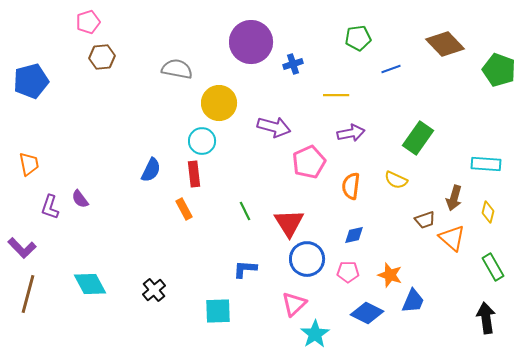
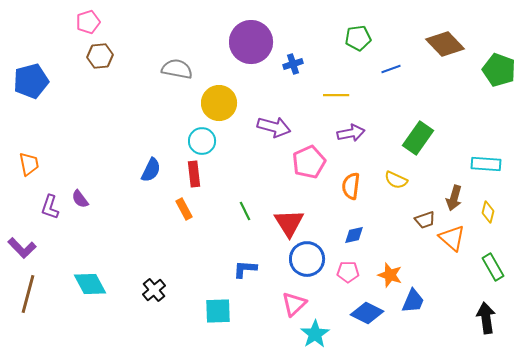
brown hexagon at (102, 57): moved 2 px left, 1 px up
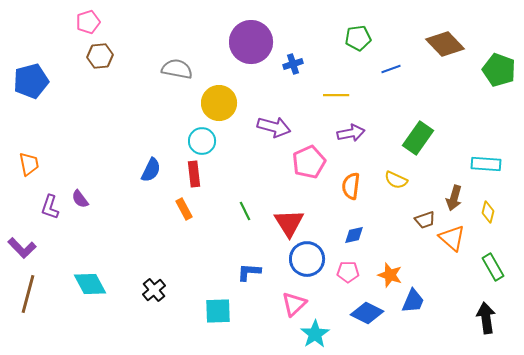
blue L-shape at (245, 269): moved 4 px right, 3 px down
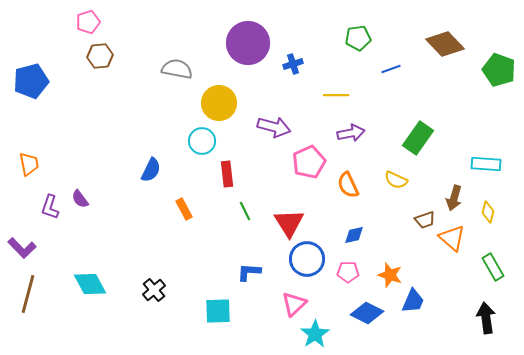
purple circle at (251, 42): moved 3 px left, 1 px down
red rectangle at (194, 174): moved 33 px right
orange semicircle at (351, 186): moved 3 px left, 1 px up; rotated 32 degrees counterclockwise
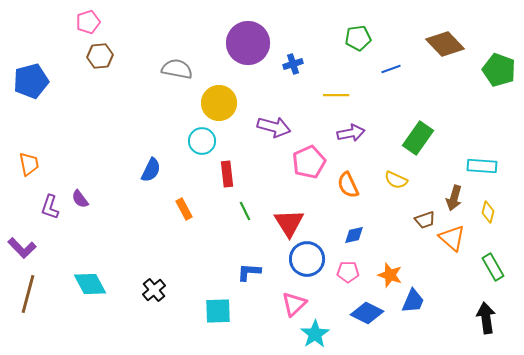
cyan rectangle at (486, 164): moved 4 px left, 2 px down
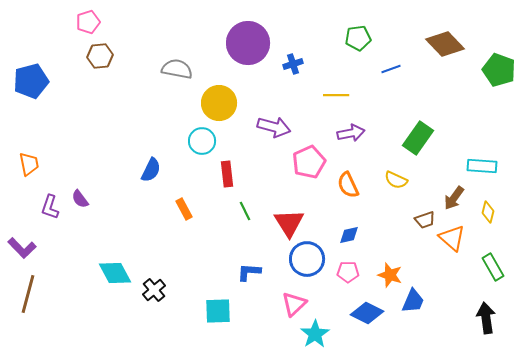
brown arrow at (454, 198): rotated 20 degrees clockwise
blue diamond at (354, 235): moved 5 px left
cyan diamond at (90, 284): moved 25 px right, 11 px up
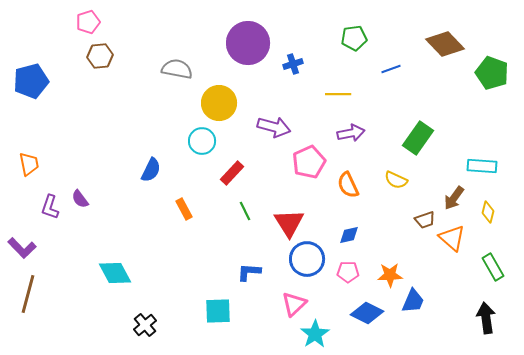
green pentagon at (358, 38): moved 4 px left
green pentagon at (499, 70): moved 7 px left, 3 px down
yellow line at (336, 95): moved 2 px right, 1 px up
red rectangle at (227, 174): moved 5 px right, 1 px up; rotated 50 degrees clockwise
orange star at (390, 275): rotated 20 degrees counterclockwise
black cross at (154, 290): moved 9 px left, 35 px down
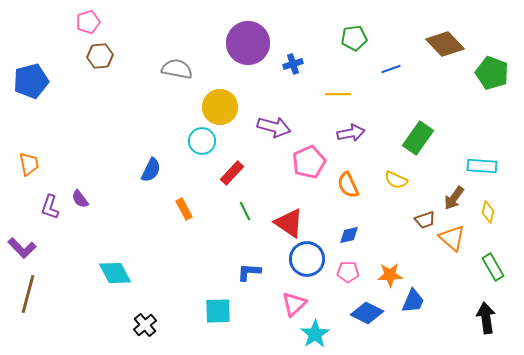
yellow circle at (219, 103): moved 1 px right, 4 px down
red triangle at (289, 223): rotated 24 degrees counterclockwise
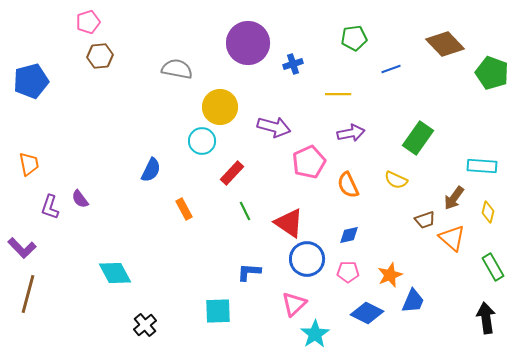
orange star at (390, 275): rotated 20 degrees counterclockwise
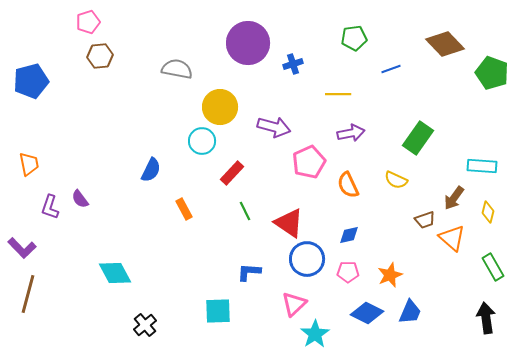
blue trapezoid at (413, 301): moved 3 px left, 11 px down
